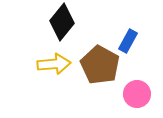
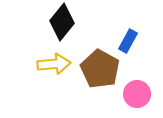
brown pentagon: moved 4 px down
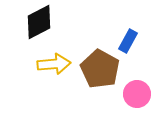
black diamond: moved 23 px left; rotated 24 degrees clockwise
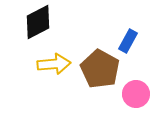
black diamond: moved 1 px left
pink circle: moved 1 px left
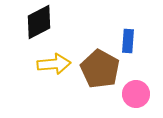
black diamond: moved 1 px right
blue rectangle: rotated 25 degrees counterclockwise
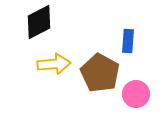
brown pentagon: moved 4 px down
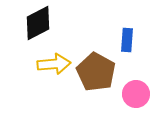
black diamond: moved 1 px left, 1 px down
blue rectangle: moved 1 px left, 1 px up
brown pentagon: moved 4 px left, 1 px up
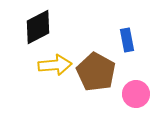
black diamond: moved 4 px down
blue rectangle: rotated 15 degrees counterclockwise
yellow arrow: moved 1 px right, 1 px down
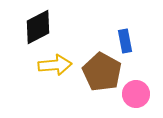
blue rectangle: moved 2 px left, 1 px down
brown pentagon: moved 6 px right
